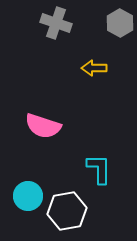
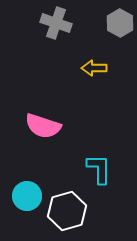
cyan circle: moved 1 px left
white hexagon: rotated 6 degrees counterclockwise
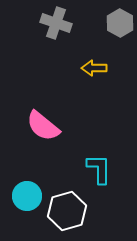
pink semicircle: rotated 21 degrees clockwise
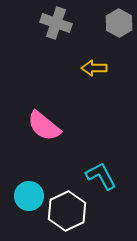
gray hexagon: moved 1 px left
pink semicircle: moved 1 px right
cyan L-shape: moved 2 px right, 7 px down; rotated 28 degrees counterclockwise
cyan circle: moved 2 px right
white hexagon: rotated 9 degrees counterclockwise
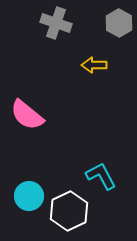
yellow arrow: moved 3 px up
pink semicircle: moved 17 px left, 11 px up
white hexagon: moved 2 px right
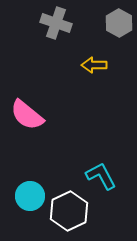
cyan circle: moved 1 px right
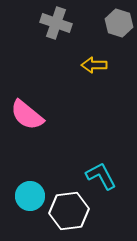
gray hexagon: rotated 12 degrees counterclockwise
white hexagon: rotated 18 degrees clockwise
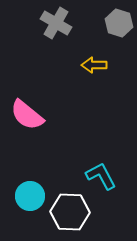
gray cross: rotated 12 degrees clockwise
white hexagon: moved 1 px right, 1 px down; rotated 9 degrees clockwise
